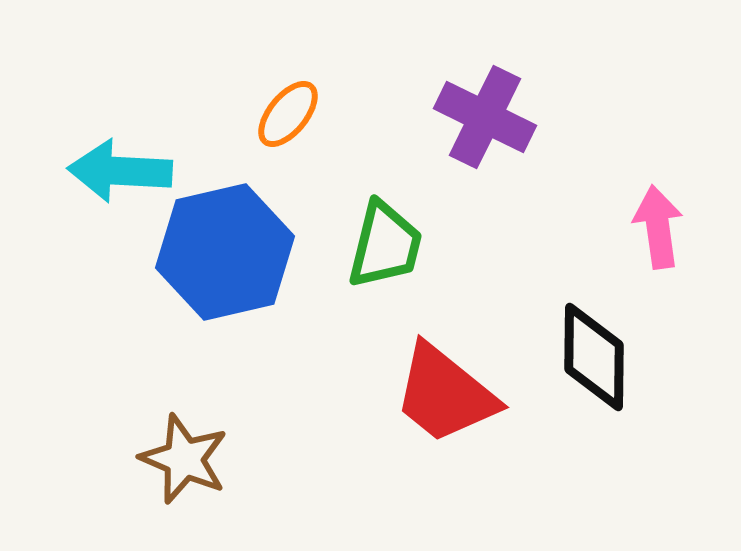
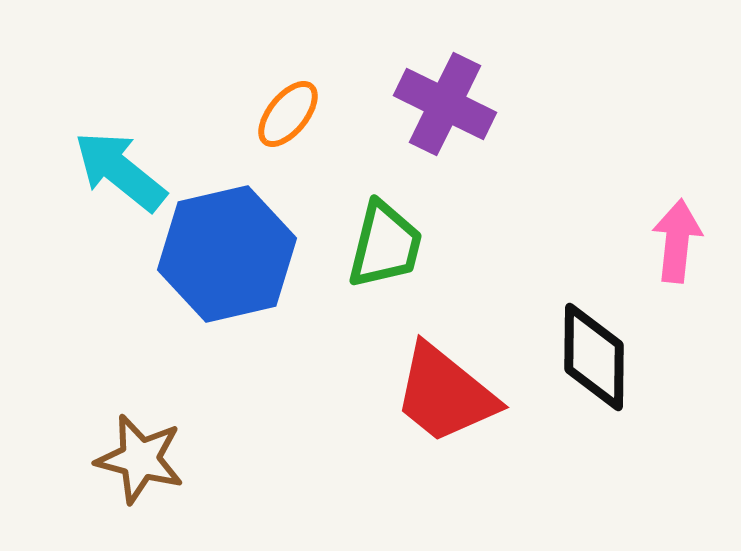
purple cross: moved 40 px left, 13 px up
cyan arrow: rotated 36 degrees clockwise
pink arrow: moved 19 px right, 14 px down; rotated 14 degrees clockwise
blue hexagon: moved 2 px right, 2 px down
brown star: moved 44 px left; rotated 8 degrees counterclockwise
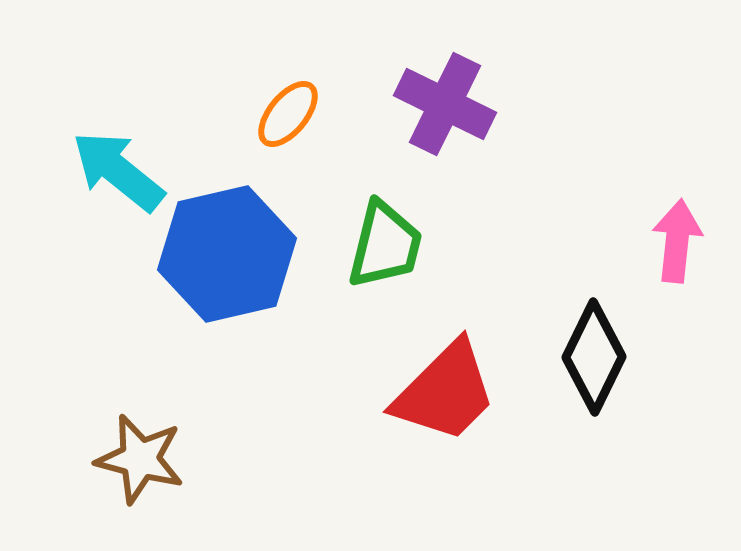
cyan arrow: moved 2 px left
black diamond: rotated 25 degrees clockwise
red trapezoid: moved 2 px up; rotated 84 degrees counterclockwise
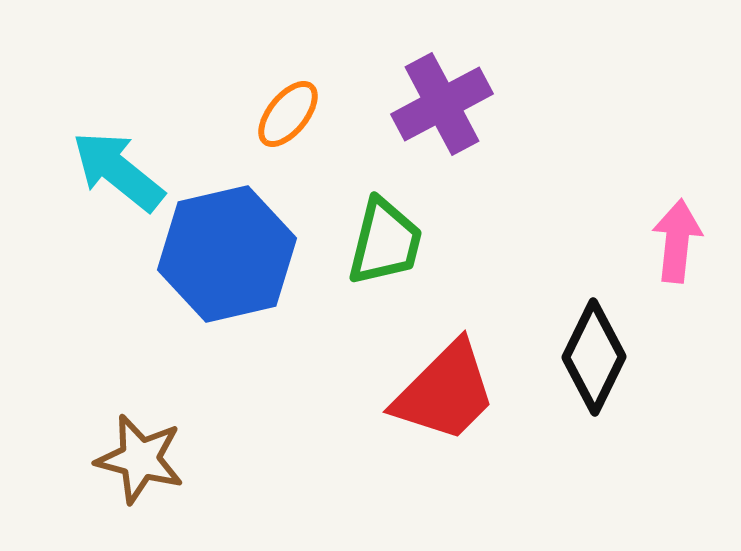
purple cross: moved 3 px left; rotated 36 degrees clockwise
green trapezoid: moved 3 px up
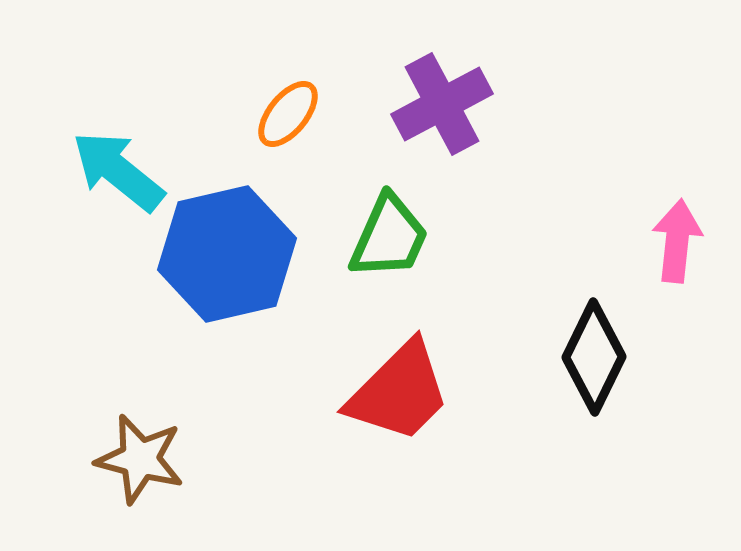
green trapezoid: moved 4 px right, 5 px up; rotated 10 degrees clockwise
red trapezoid: moved 46 px left
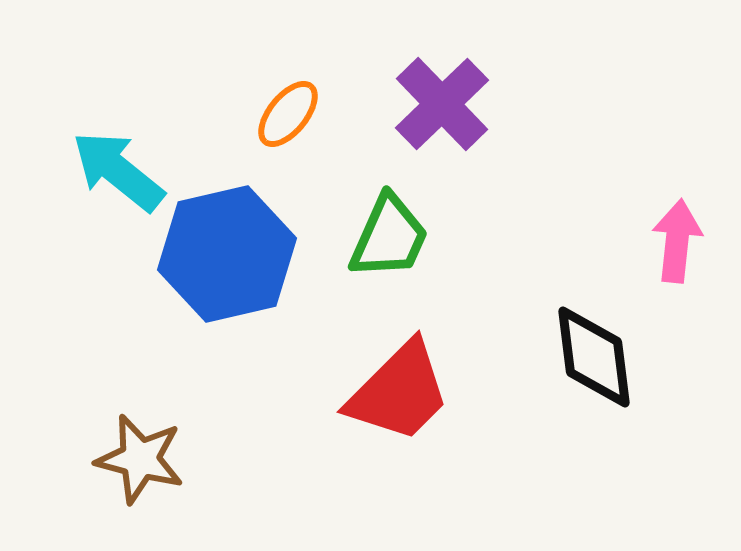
purple cross: rotated 16 degrees counterclockwise
black diamond: rotated 33 degrees counterclockwise
